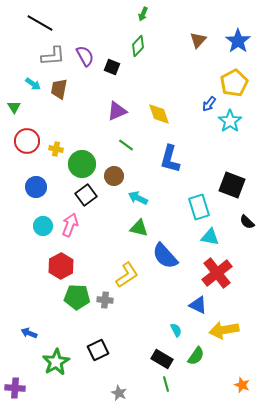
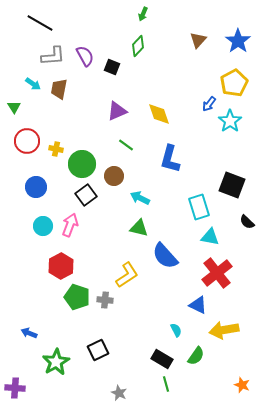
cyan arrow at (138, 198): moved 2 px right
green pentagon at (77, 297): rotated 15 degrees clockwise
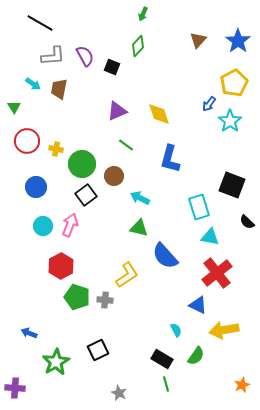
orange star at (242, 385): rotated 28 degrees clockwise
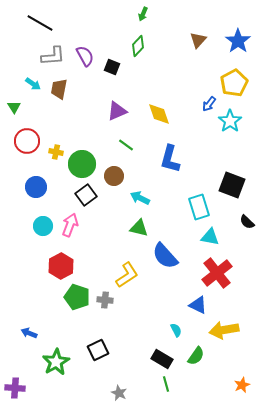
yellow cross at (56, 149): moved 3 px down
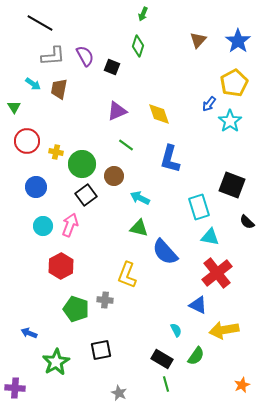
green diamond at (138, 46): rotated 25 degrees counterclockwise
blue semicircle at (165, 256): moved 4 px up
yellow L-shape at (127, 275): rotated 144 degrees clockwise
green pentagon at (77, 297): moved 1 px left, 12 px down
black square at (98, 350): moved 3 px right; rotated 15 degrees clockwise
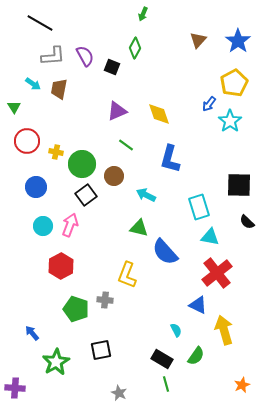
green diamond at (138, 46): moved 3 px left, 2 px down; rotated 10 degrees clockwise
black square at (232, 185): moved 7 px right; rotated 20 degrees counterclockwise
cyan arrow at (140, 198): moved 6 px right, 3 px up
yellow arrow at (224, 330): rotated 84 degrees clockwise
blue arrow at (29, 333): moved 3 px right; rotated 28 degrees clockwise
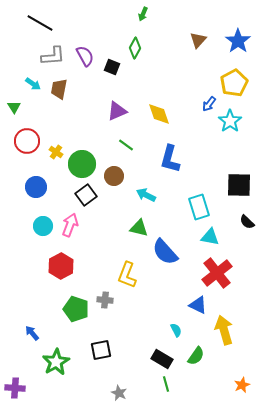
yellow cross at (56, 152): rotated 24 degrees clockwise
